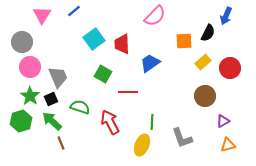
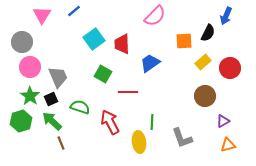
yellow ellipse: moved 3 px left, 3 px up; rotated 30 degrees counterclockwise
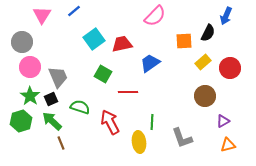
red trapezoid: rotated 80 degrees clockwise
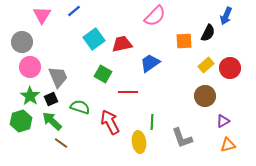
yellow rectangle: moved 3 px right, 3 px down
brown line: rotated 32 degrees counterclockwise
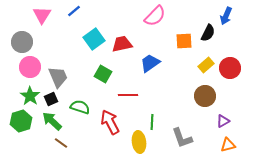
red line: moved 3 px down
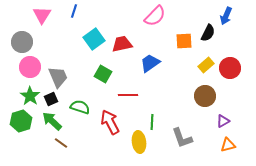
blue line: rotated 32 degrees counterclockwise
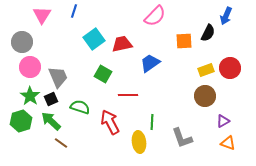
yellow rectangle: moved 5 px down; rotated 21 degrees clockwise
green arrow: moved 1 px left
orange triangle: moved 2 px up; rotated 35 degrees clockwise
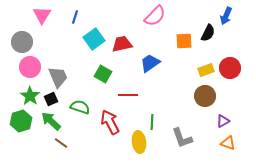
blue line: moved 1 px right, 6 px down
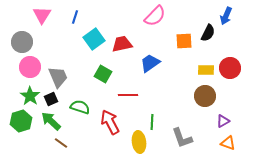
yellow rectangle: rotated 21 degrees clockwise
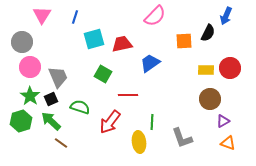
cyan square: rotated 20 degrees clockwise
brown circle: moved 5 px right, 3 px down
red arrow: rotated 115 degrees counterclockwise
